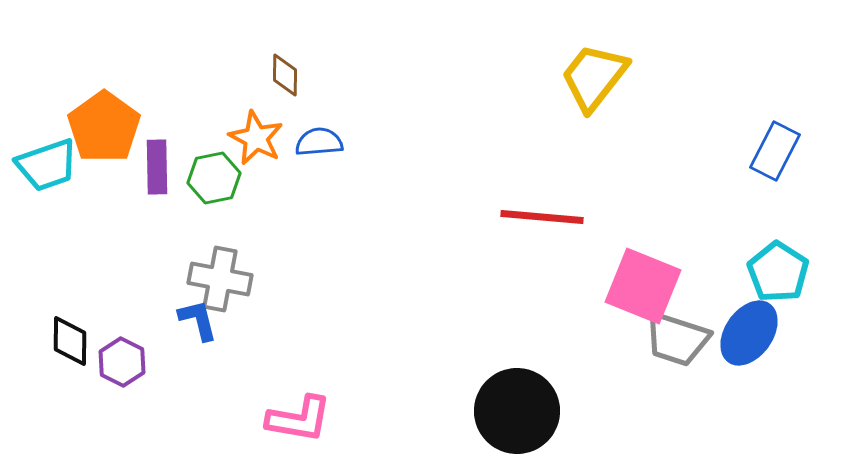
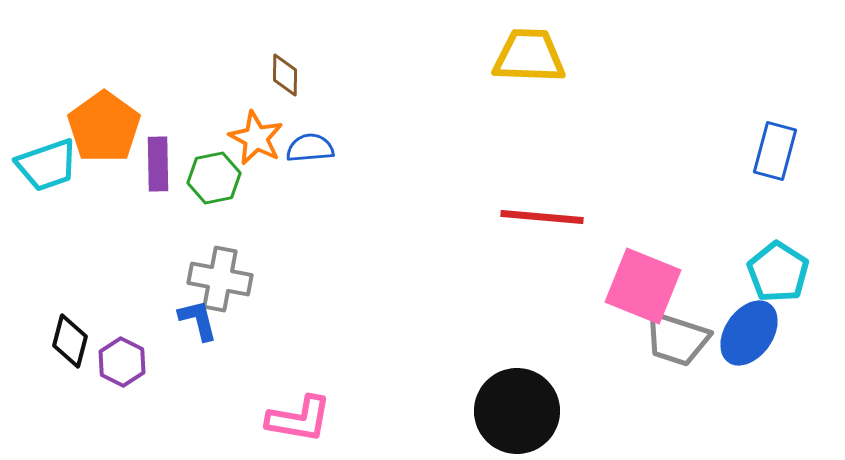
yellow trapezoid: moved 65 px left, 21 px up; rotated 54 degrees clockwise
blue semicircle: moved 9 px left, 6 px down
blue rectangle: rotated 12 degrees counterclockwise
purple rectangle: moved 1 px right, 3 px up
black diamond: rotated 14 degrees clockwise
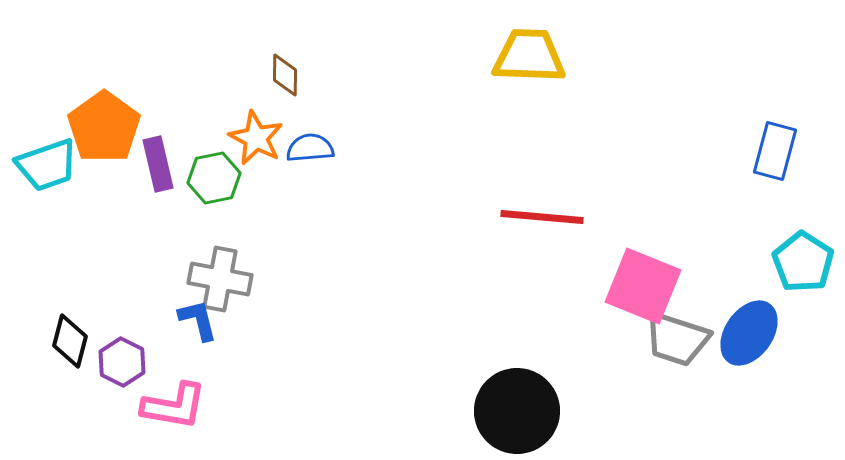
purple rectangle: rotated 12 degrees counterclockwise
cyan pentagon: moved 25 px right, 10 px up
pink L-shape: moved 125 px left, 13 px up
